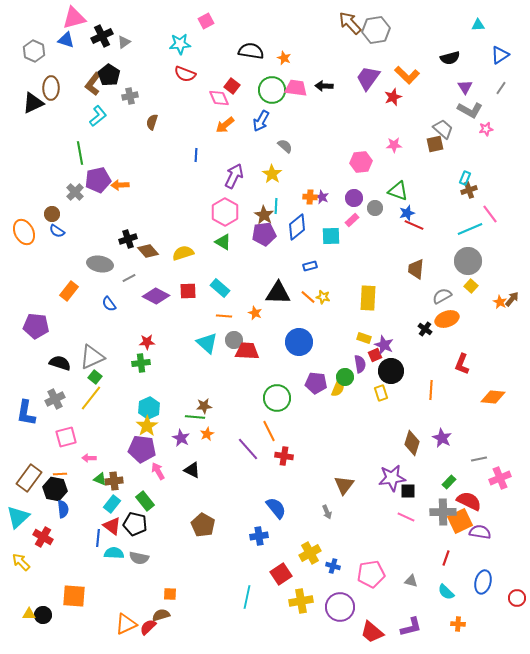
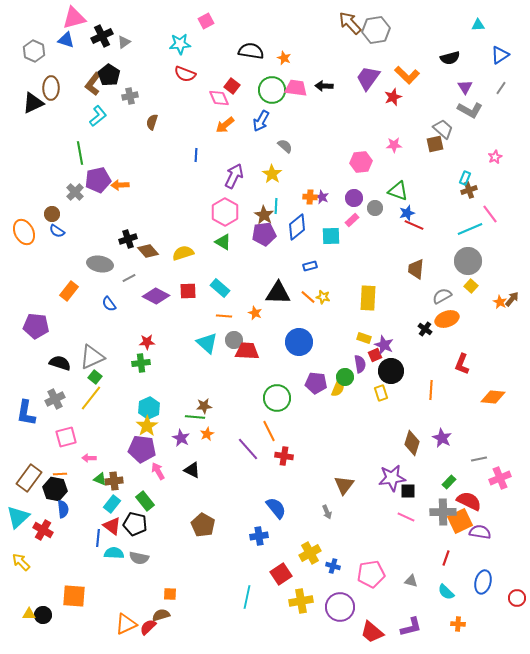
pink star at (486, 129): moved 9 px right, 28 px down; rotated 16 degrees counterclockwise
red cross at (43, 537): moved 7 px up
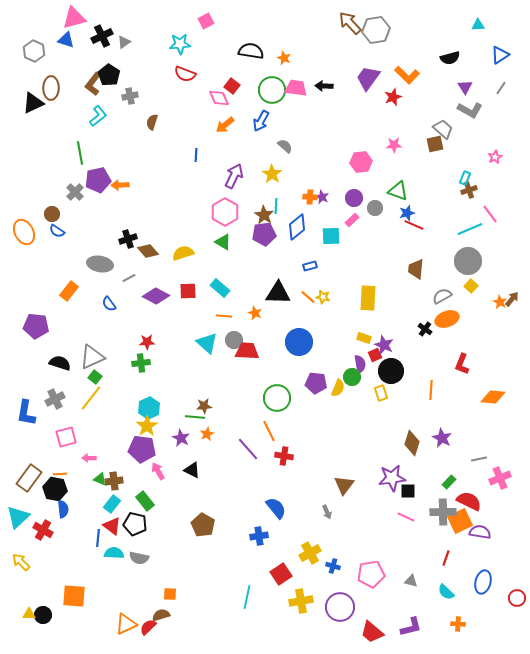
green circle at (345, 377): moved 7 px right
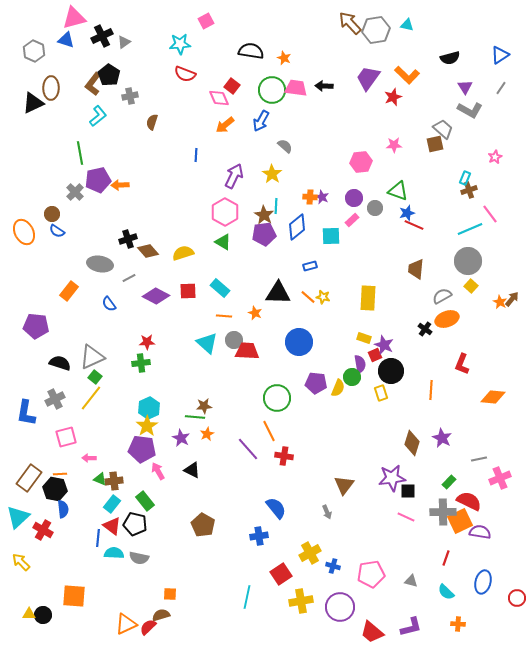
cyan triangle at (478, 25): moved 71 px left; rotated 16 degrees clockwise
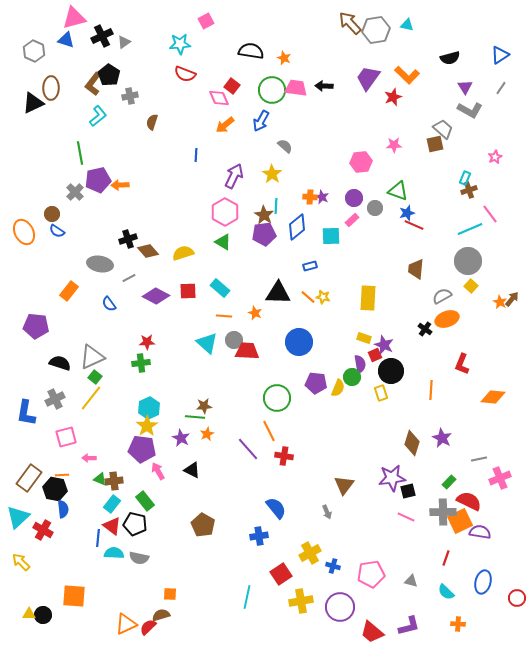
orange line at (60, 474): moved 2 px right, 1 px down
black square at (408, 491): rotated 14 degrees counterclockwise
purple L-shape at (411, 627): moved 2 px left, 1 px up
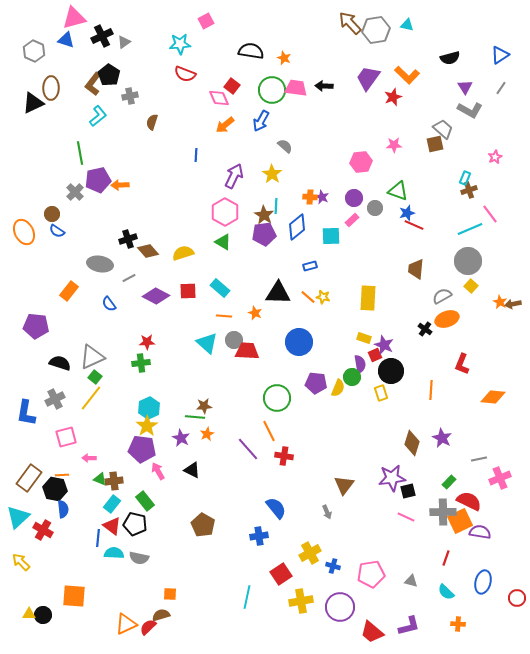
brown arrow at (512, 299): moved 1 px right, 5 px down; rotated 140 degrees counterclockwise
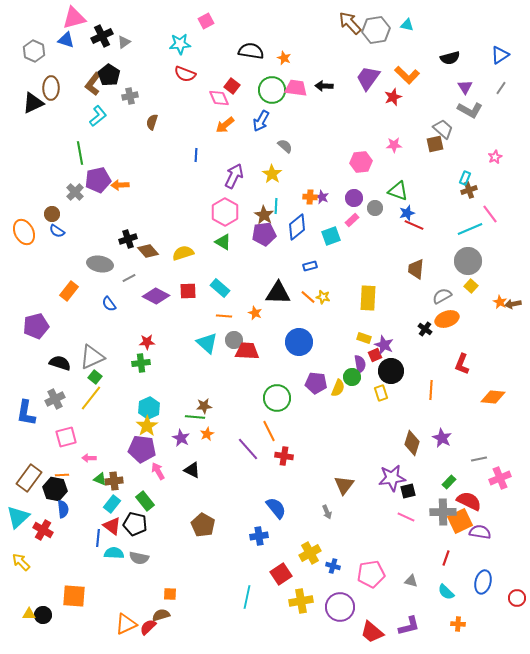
cyan square at (331, 236): rotated 18 degrees counterclockwise
purple pentagon at (36, 326): rotated 20 degrees counterclockwise
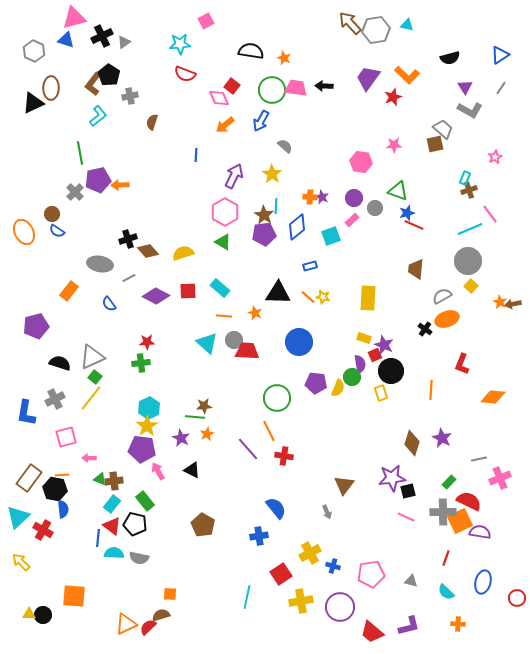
pink hexagon at (361, 162): rotated 15 degrees clockwise
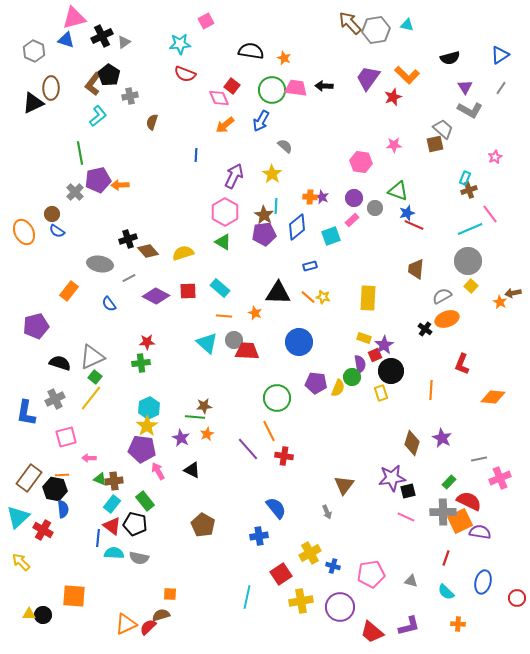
brown arrow at (513, 304): moved 11 px up
purple star at (384, 345): rotated 18 degrees clockwise
